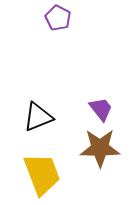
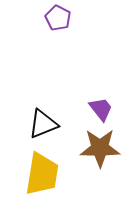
black triangle: moved 5 px right, 7 px down
yellow trapezoid: rotated 30 degrees clockwise
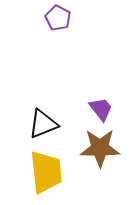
yellow trapezoid: moved 4 px right, 2 px up; rotated 15 degrees counterclockwise
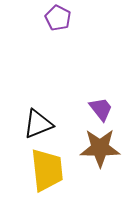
black triangle: moved 5 px left
yellow trapezoid: moved 1 px right, 2 px up
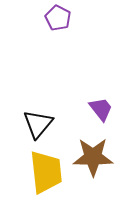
black triangle: rotated 28 degrees counterclockwise
brown star: moved 7 px left, 9 px down
yellow trapezoid: moved 1 px left, 2 px down
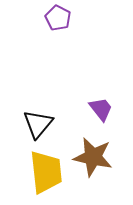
brown star: rotated 12 degrees clockwise
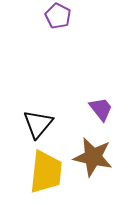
purple pentagon: moved 2 px up
yellow trapezoid: rotated 12 degrees clockwise
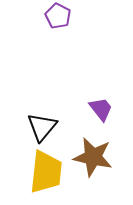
black triangle: moved 4 px right, 3 px down
